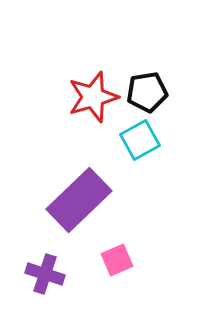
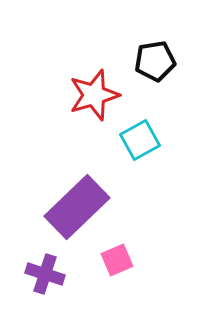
black pentagon: moved 8 px right, 31 px up
red star: moved 1 px right, 2 px up
purple rectangle: moved 2 px left, 7 px down
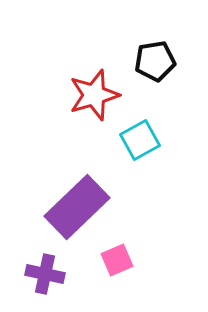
purple cross: rotated 6 degrees counterclockwise
